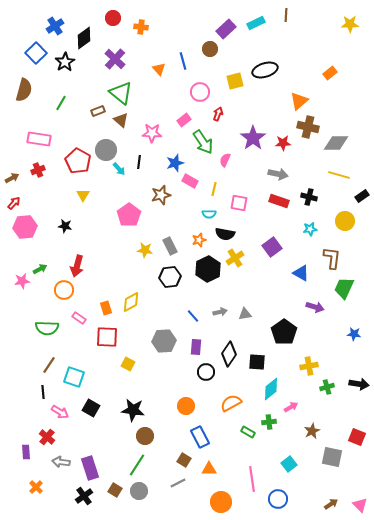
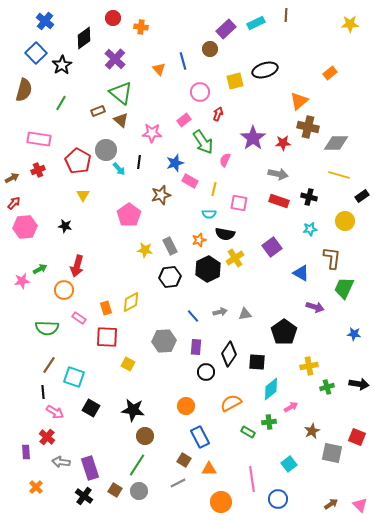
blue cross at (55, 26): moved 10 px left, 5 px up; rotated 18 degrees counterclockwise
black star at (65, 62): moved 3 px left, 3 px down
pink arrow at (60, 412): moved 5 px left
gray square at (332, 457): moved 4 px up
black cross at (84, 496): rotated 18 degrees counterclockwise
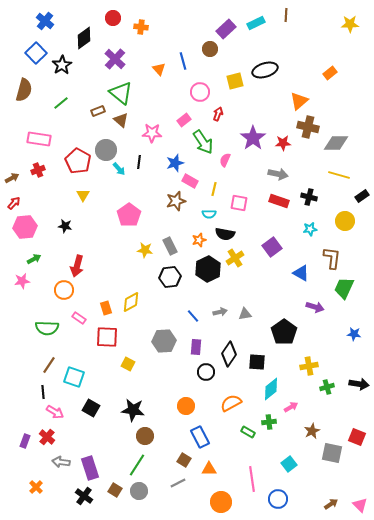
green line at (61, 103): rotated 21 degrees clockwise
brown star at (161, 195): moved 15 px right, 6 px down
green arrow at (40, 269): moved 6 px left, 10 px up
purple rectangle at (26, 452): moved 1 px left, 11 px up; rotated 24 degrees clockwise
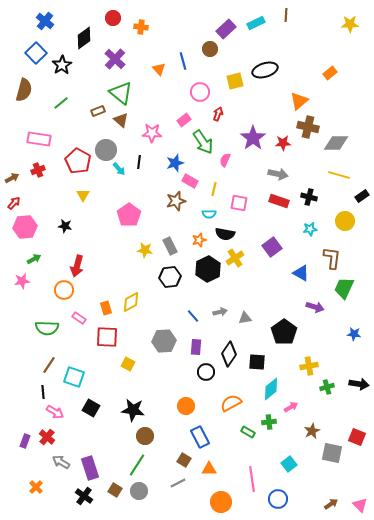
gray triangle at (245, 314): moved 4 px down
gray arrow at (61, 462): rotated 24 degrees clockwise
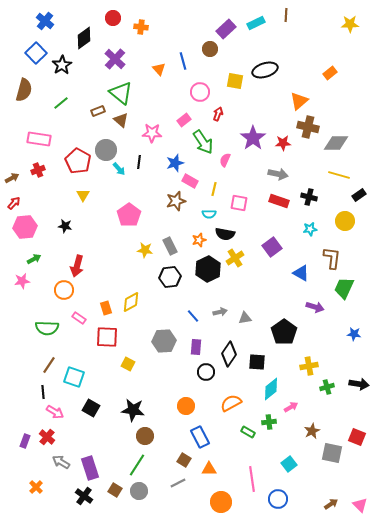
yellow square at (235, 81): rotated 24 degrees clockwise
black rectangle at (362, 196): moved 3 px left, 1 px up
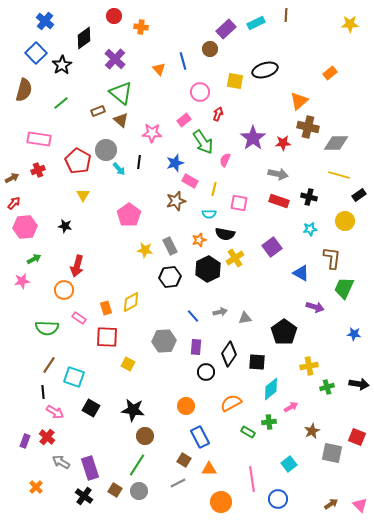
red circle at (113, 18): moved 1 px right, 2 px up
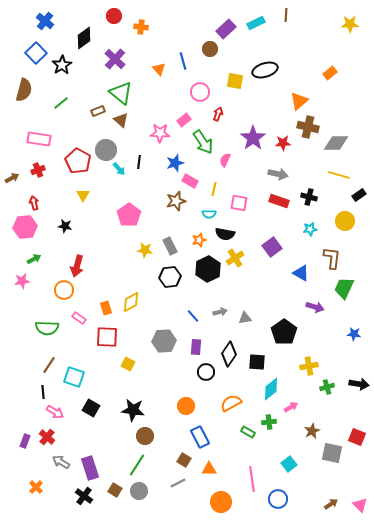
pink star at (152, 133): moved 8 px right
red arrow at (14, 203): moved 20 px right; rotated 56 degrees counterclockwise
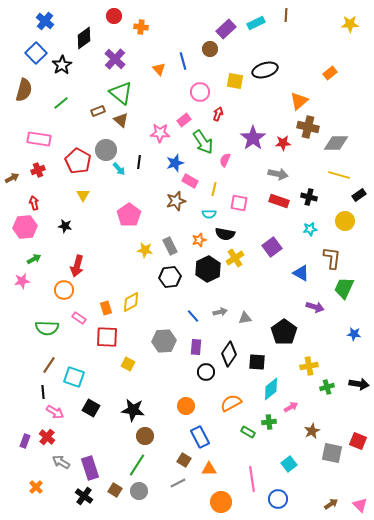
red square at (357, 437): moved 1 px right, 4 px down
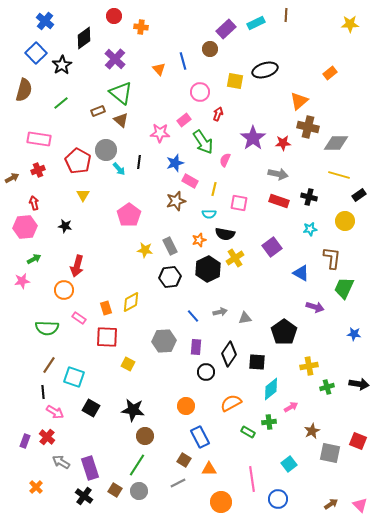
gray square at (332, 453): moved 2 px left
